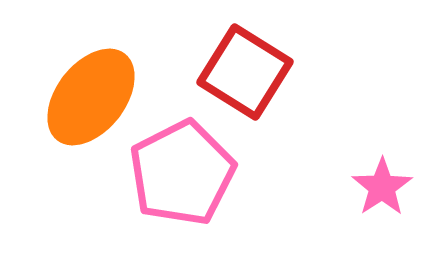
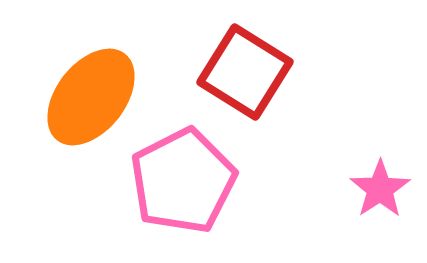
pink pentagon: moved 1 px right, 8 px down
pink star: moved 2 px left, 2 px down
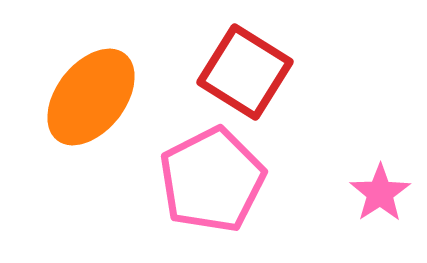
pink pentagon: moved 29 px right, 1 px up
pink star: moved 4 px down
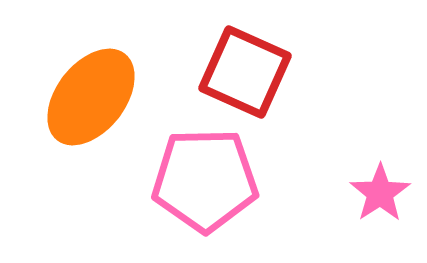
red square: rotated 8 degrees counterclockwise
pink pentagon: moved 7 px left; rotated 26 degrees clockwise
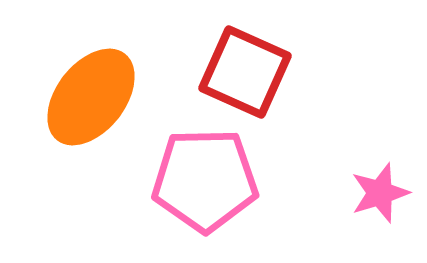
pink star: rotated 16 degrees clockwise
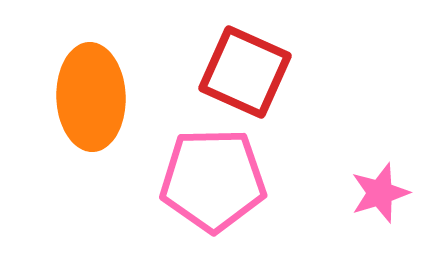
orange ellipse: rotated 40 degrees counterclockwise
pink pentagon: moved 8 px right
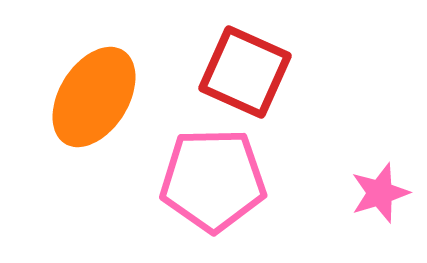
orange ellipse: moved 3 px right; rotated 34 degrees clockwise
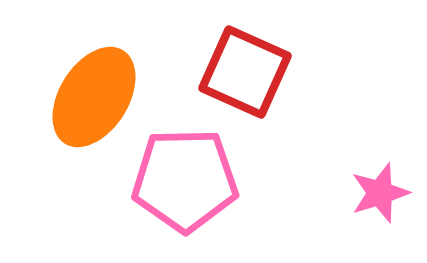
pink pentagon: moved 28 px left
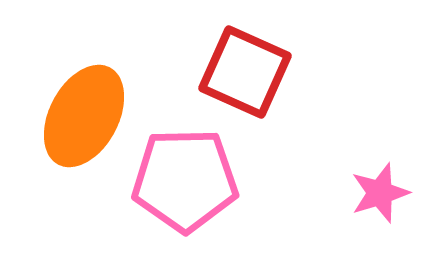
orange ellipse: moved 10 px left, 19 px down; rotated 4 degrees counterclockwise
